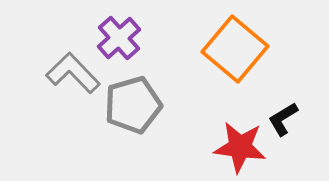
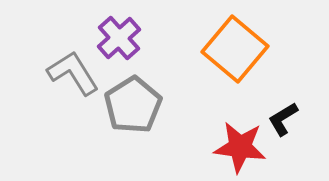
gray L-shape: rotated 12 degrees clockwise
gray pentagon: rotated 16 degrees counterclockwise
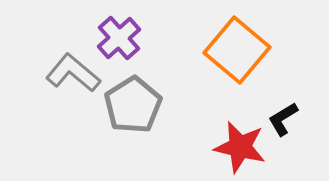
orange square: moved 2 px right, 1 px down
gray L-shape: rotated 18 degrees counterclockwise
red star: rotated 6 degrees clockwise
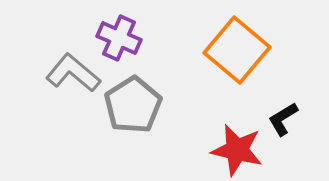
purple cross: rotated 24 degrees counterclockwise
red star: moved 3 px left, 3 px down
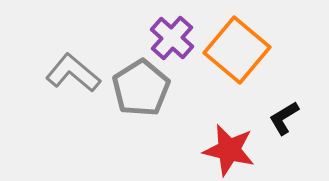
purple cross: moved 53 px right; rotated 18 degrees clockwise
gray pentagon: moved 8 px right, 17 px up
black L-shape: moved 1 px right, 1 px up
red star: moved 8 px left
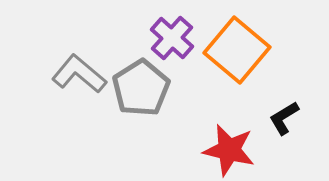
gray L-shape: moved 6 px right, 1 px down
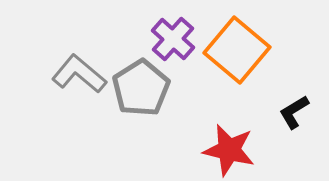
purple cross: moved 1 px right, 1 px down
black L-shape: moved 10 px right, 6 px up
